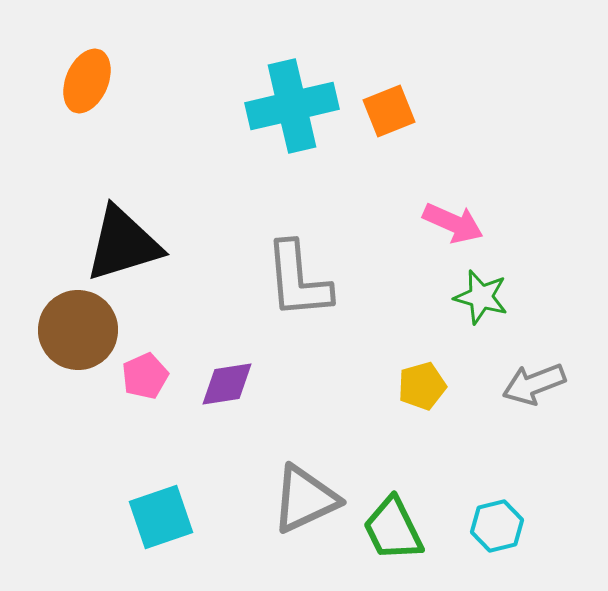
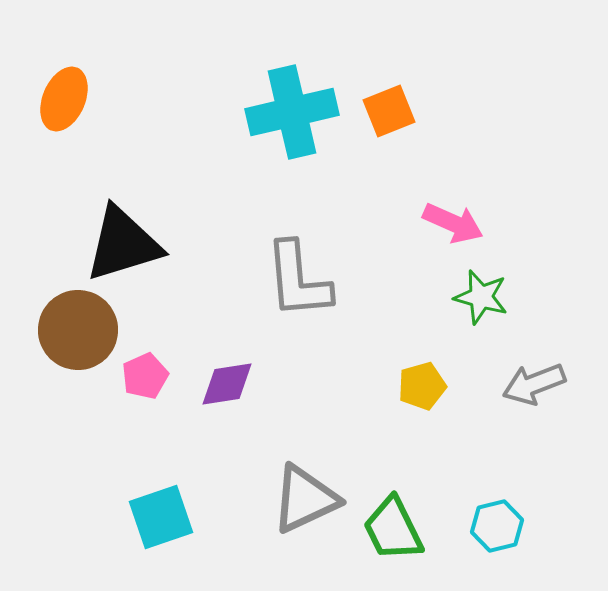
orange ellipse: moved 23 px left, 18 px down
cyan cross: moved 6 px down
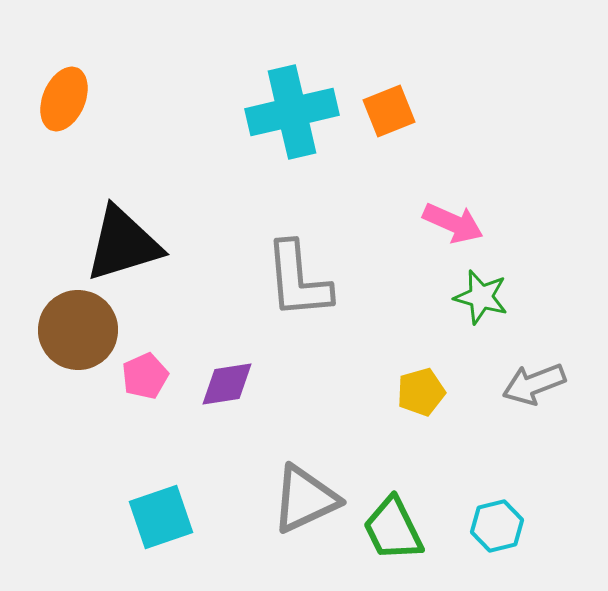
yellow pentagon: moved 1 px left, 6 px down
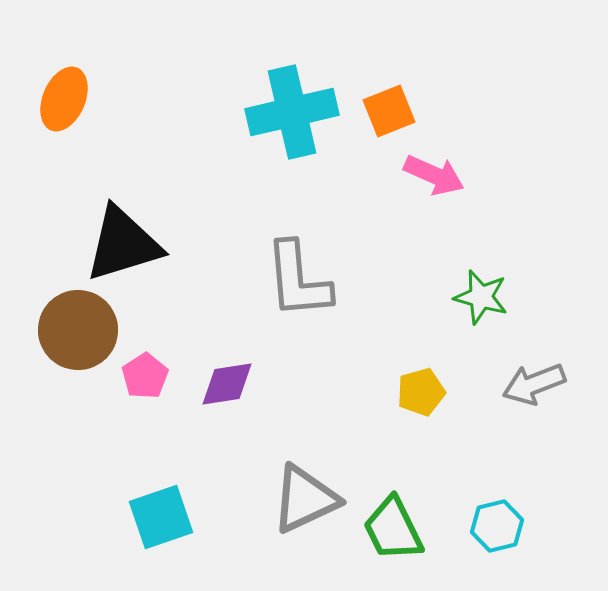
pink arrow: moved 19 px left, 48 px up
pink pentagon: rotated 9 degrees counterclockwise
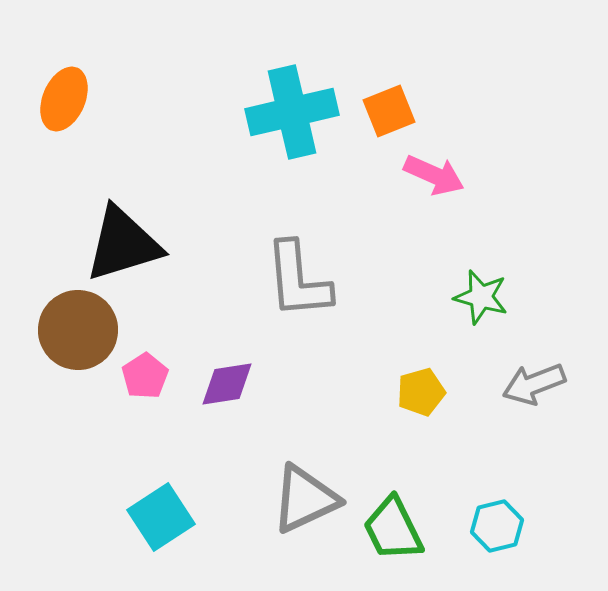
cyan square: rotated 14 degrees counterclockwise
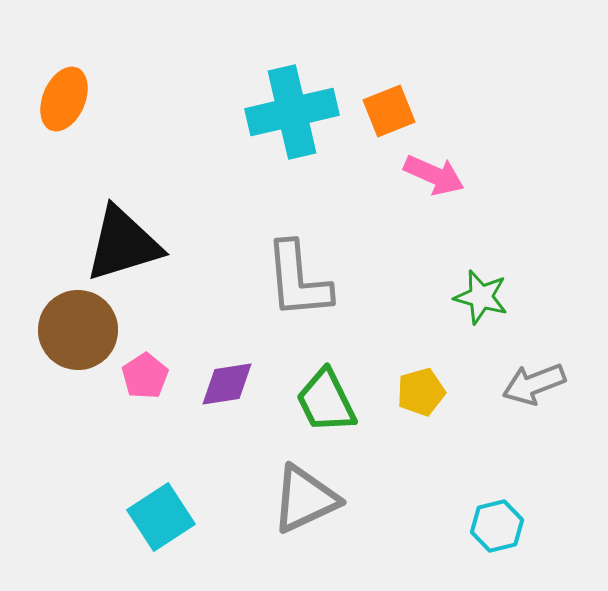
green trapezoid: moved 67 px left, 128 px up
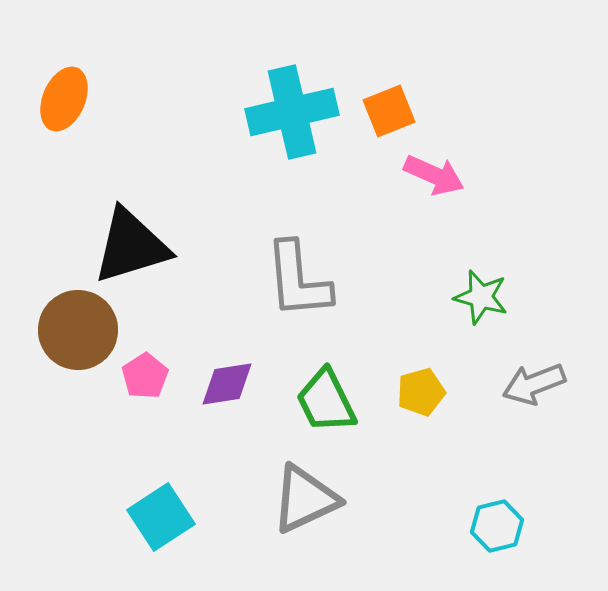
black triangle: moved 8 px right, 2 px down
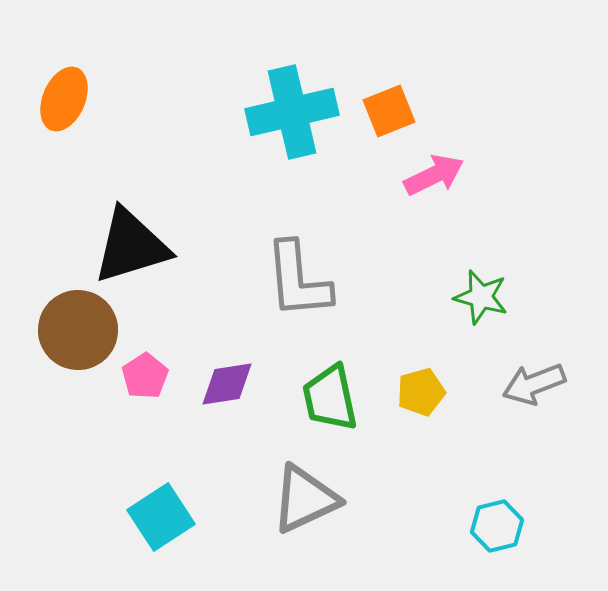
pink arrow: rotated 50 degrees counterclockwise
green trapezoid: moved 4 px right, 3 px up; rotated 14 degrees clockwise
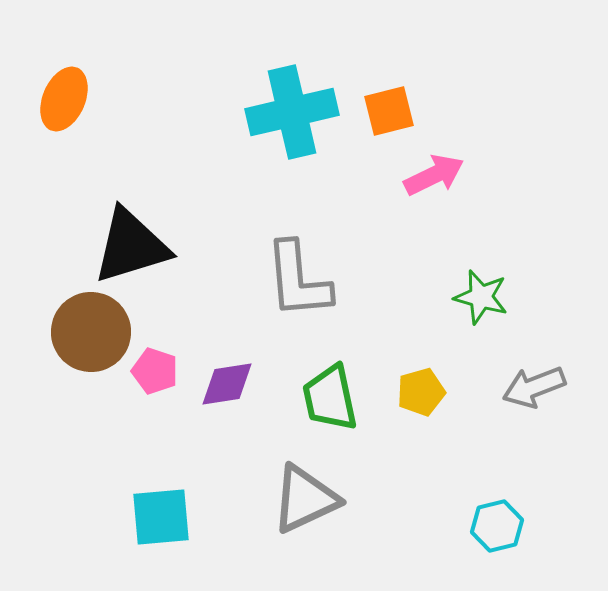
orange square: rotated 8 degrees clockwise
brown circle: moved 13 px right, 2 px down
pink pentagon: moved 10 px right, 5 px up; rotated 21 degrees counterclockwise
gray arrow: moved 3 px down
cyan square: rotated 28 degrees clockwise
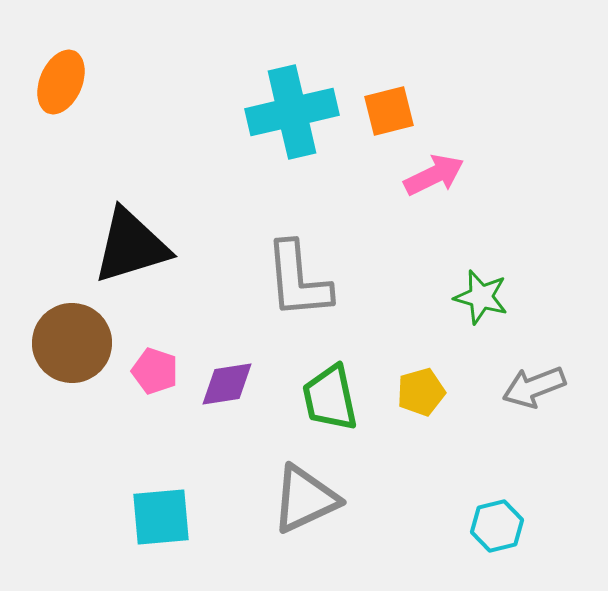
orange ellipse: moved 3 px left, 17 px up
brown circle: moved 19 px left, 11 px down
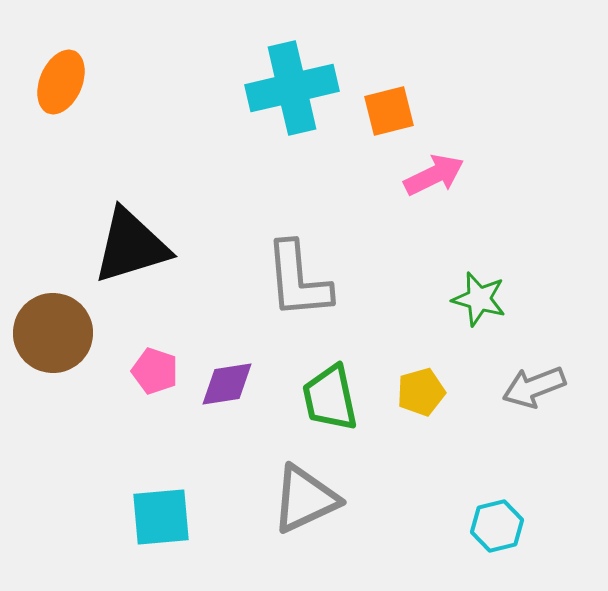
cyan cross: moved 24 px up
green star: moved 2 px left, 2 px down
brown circle: moved 19 px left, 10 px up
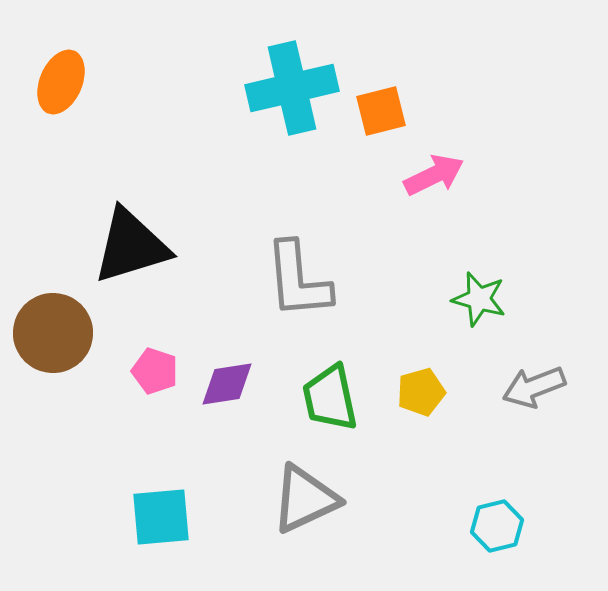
orange square: moved 8 px left
